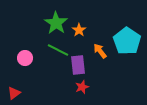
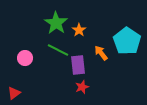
orange arrow: moved 1 px right, 2 px down
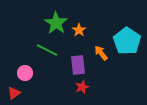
green line: moved 11 px left
pink circle: moved 15 px down
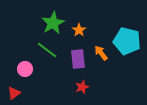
green star: moved 3 px left; rotated 10 degrees clockwise
cyan pentagon: rotated 20 degrees counterclockwise
green line: rotated 10 degrees clockwise
purple rectangle: moved 6 px up
pink circle: moved 4 px up
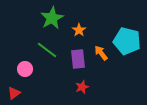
green star: moved 1 px left, 5 px up
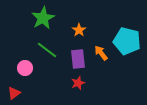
green star: moved 9 px left
pink circle: moved 1 px up
red star: moved 4 px left, 4 px up
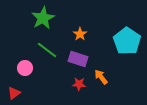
orange star: moved 1 px right, 4 px down
cyan pentagon: rotated 20 degrees clockwise
orange arrow: moved 24 px down
purple rectangle: rotated 66 degrees counterclockwise
red star: moved 1 px right, 1 px down; rotated 24 degrees clockwise
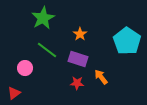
red star: moved 2 px left, 1 px up
